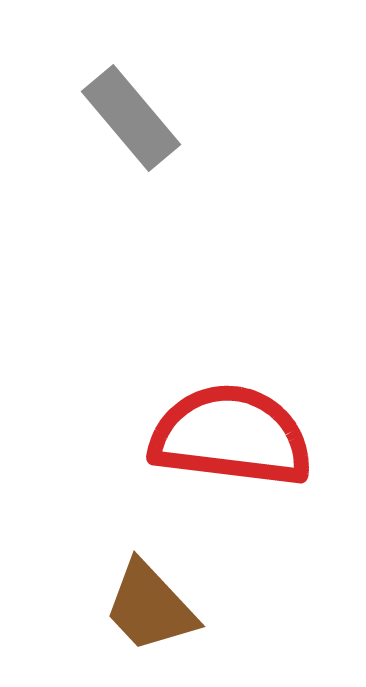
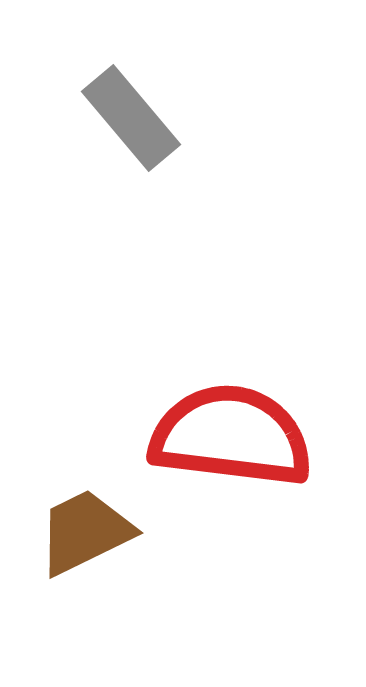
brown trapezoid: moved 65 px left, 75 px up; rotated 107 degrees clockwise
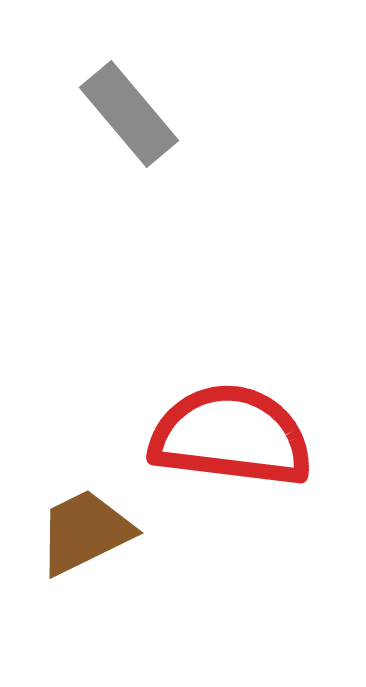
gray rectangle: moved 2 px left, 4 px up
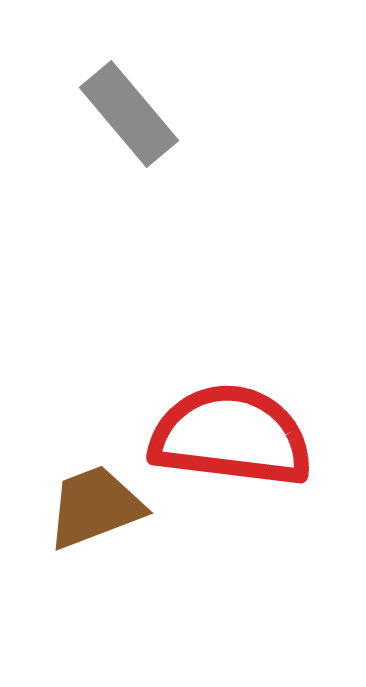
brown trapezoid: moved 10 px right, 25 px up; rotated 5 degrees clockwise
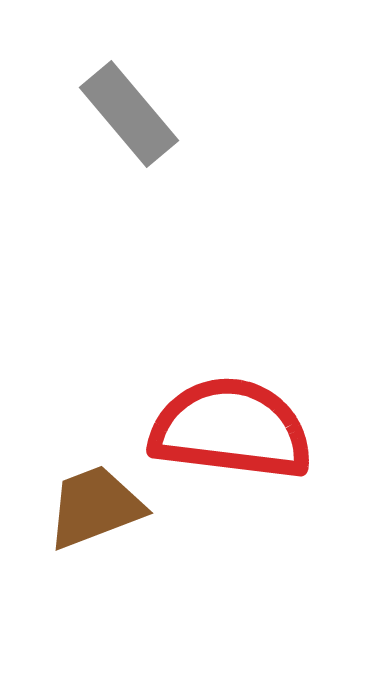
red semicircle: moved 7 px up
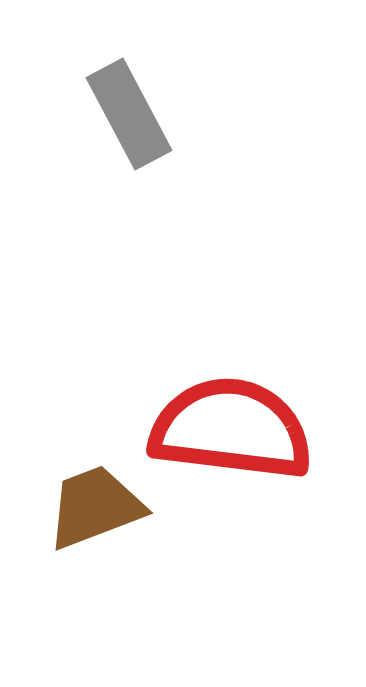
gray rectangle: rotated 12 degrees clockwise
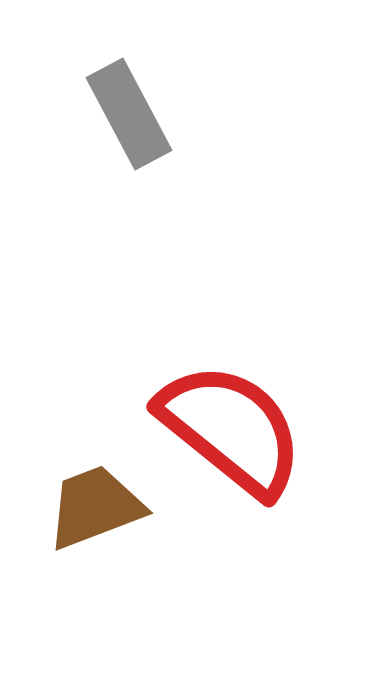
red semicircle: rotated 32 degrees clockwise
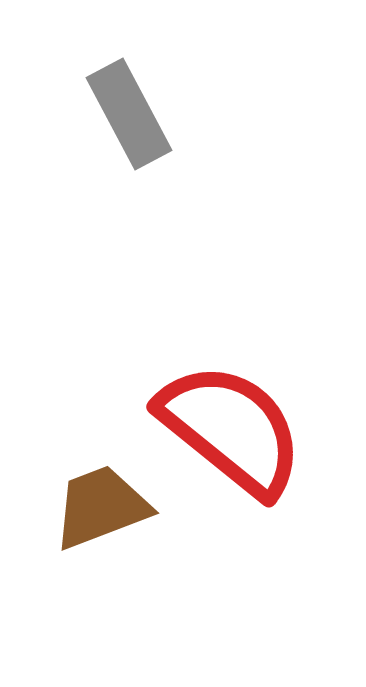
brown trapezoid: moved 6 px right
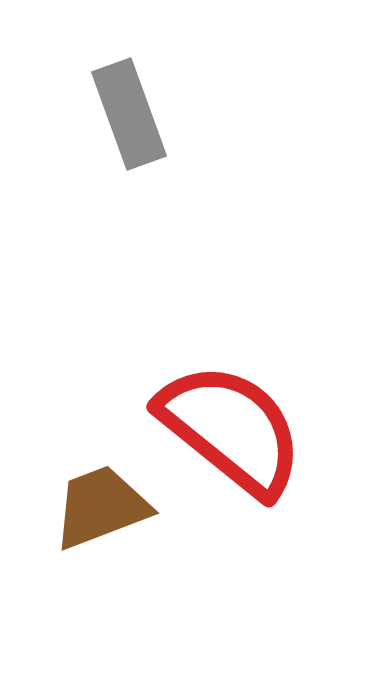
gray rectangle: rotated 8 degrees clockwise
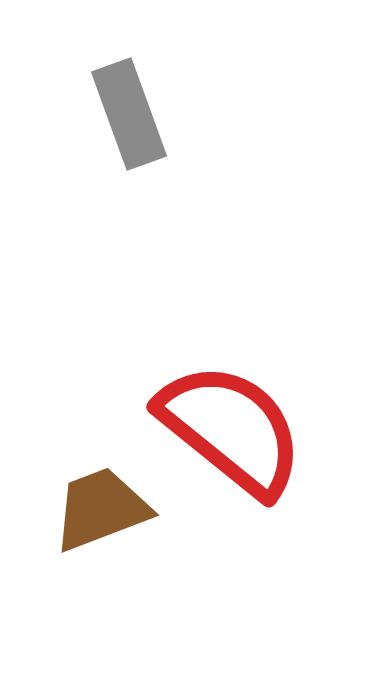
brown trapezoid: moved 2 px down
